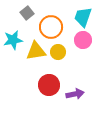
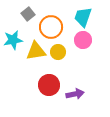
gray square: moved 1 px right, 1 px down
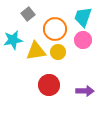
orange circle: moved 4 px right, 2 px down
purple arrow: moved 10 px right, 3 px up; rotated 12 degrees clockwise
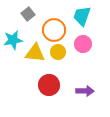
cyan trapezoid: moved 1 px left, 1 px up
orange circle: moved 1 px left, 1 px down
pink circle: moved 4 px down
yellow triangle: moved 1 px left, 2 px down; rotated 15 degrees clockwise
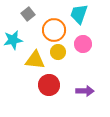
cyan trapezoid: moved 3 px left, 2 px up
yellow triangle: moved 7 px down
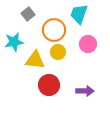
cyan star: moved 1 px right, 2 px down
pink circle: moved 5 px right
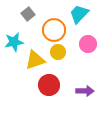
cyan trapezoid: rotated 25 degrees clockwise
yellow triangle: rotated 25 degrees counterclockwise
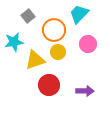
gray square: moved 2 px down
